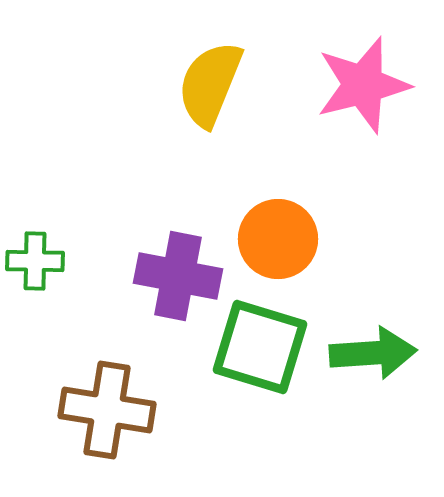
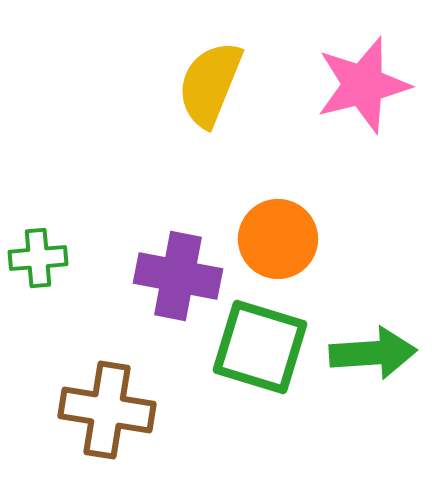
green cross: moved 3 px right, 3 px up; rotated 6 degrees counterclockwise
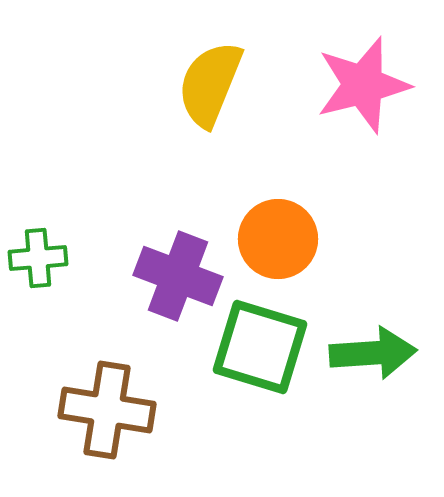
purple cross: rotated 10 degrees clockwise
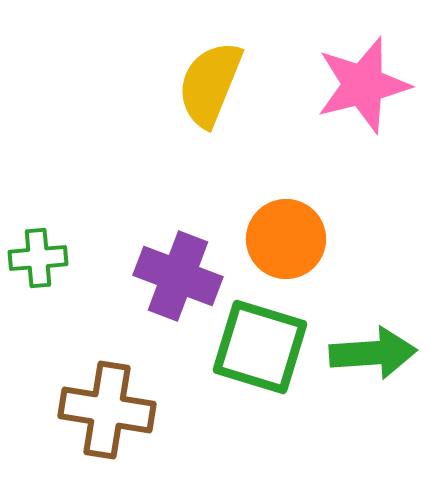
orange circle: moved 8 px right
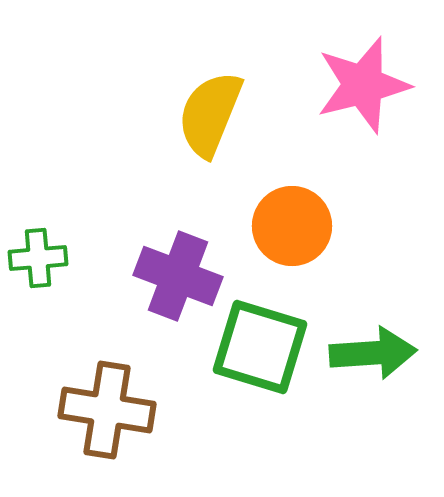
yellow semicircle: moved 30 px down
orange circle: moved 6 px right, 13 px up
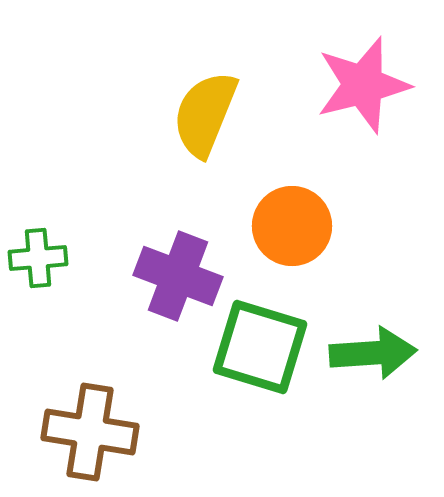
yellow semicircle: moved 5 px left
brown cross: moved 17 px left, 22 px down
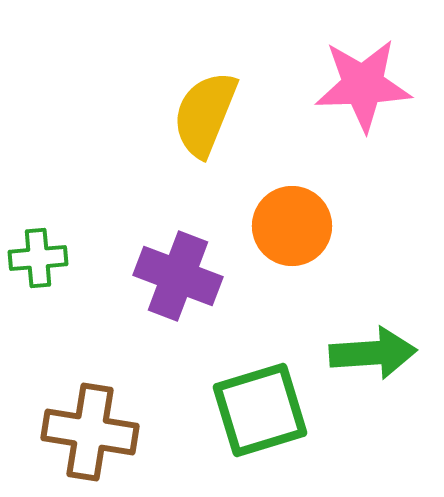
pink star: rotated 12 degrees clockwise
green square: moved 63 px down; rotated 34 degrees counterclockwise
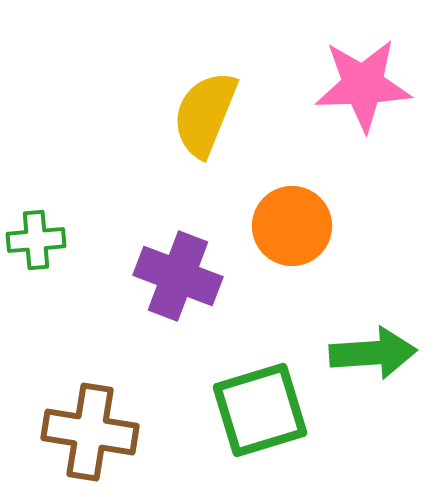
green cross: moved 2 px left, 18 px up
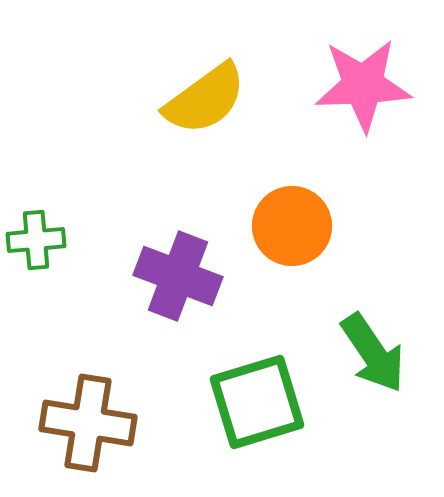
yellow semicircle: moved 15 px up; rotated 148 degrees counterclockwise
green arrow: rotated 60 degrees clockwise
green square: moved 3 px left, 8 px up
brown cross: moved 2 px left, 9 px up
